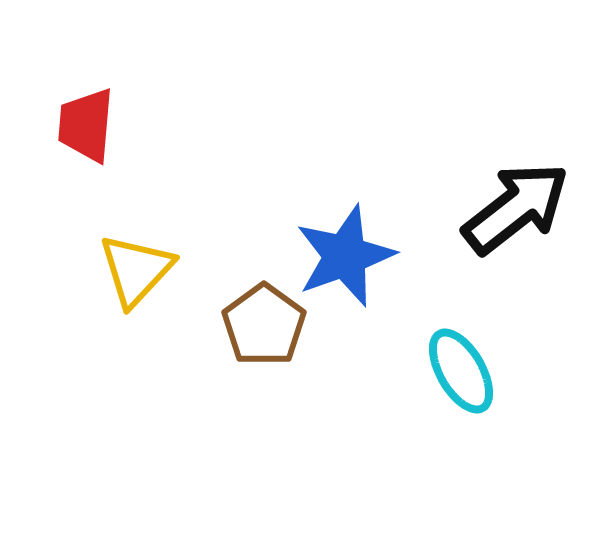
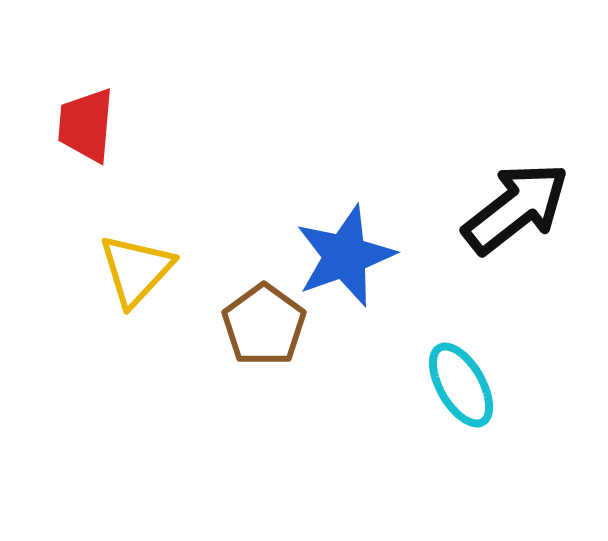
cyan ellipse: moved 14 px down
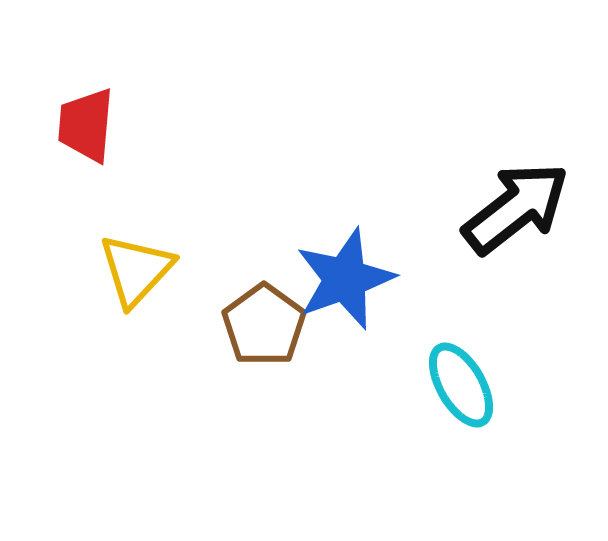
blue star: moved 23 px down
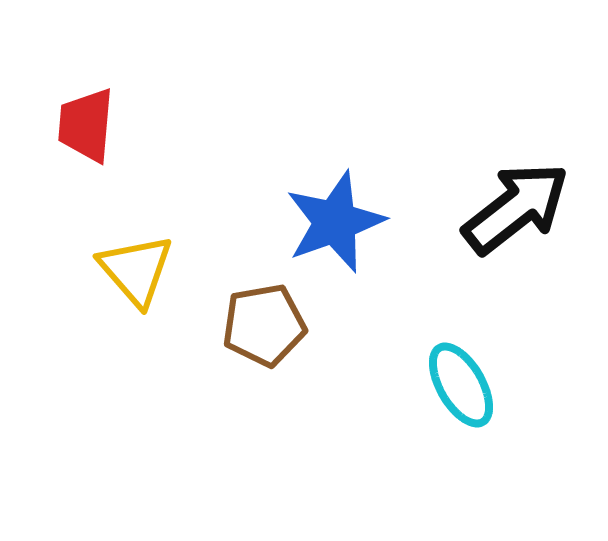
yellow triangle: rotated 24 degrees counterclockwise
blue star: moved 10 px left, 57 px up
brown pentagon: rotated 26 degrees clockwise
